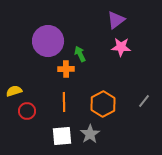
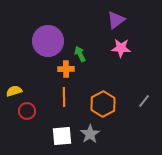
pink star: moved 1 px down
orange line: moved 5 px up
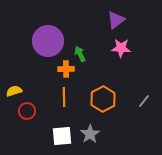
orange hexagon: moved 5 px up
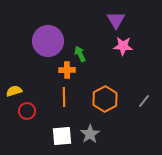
purple triangle: rotated 24 degrees counterclockwise
pink star: moved 2 px right, 2 px up
orange cross: moved 1 px right, 1 px down
orange hexagon: moved 2 px right
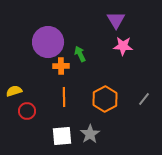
purple circle: moved 1 px down
orange cross: moved 6 px left, 4 px up
gray line: moved 2 px up
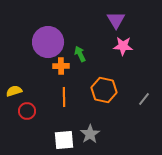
orange hexagon: moved 1 px left, 9 px up; rotated 20 degrees counterclockwise
white square: moved 2 px right, 4 px down
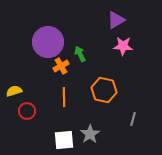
purple triangle: rotated 30 degrees clockwise
orange cross: rotated 28 degrees counterclockwise
gray line: moved 11 px left, 20 px down; rotated 24 degrees counterclockwise
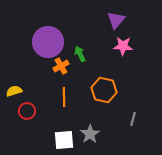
purple triangle: rotated 18 degrees counterclockwise
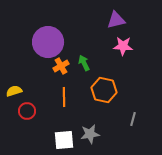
purple triangle: rotated 36 degrees clockwise
green arrow: moved 4 px right, 9 px down
gray star: rotated 24 degrees clockwise
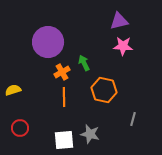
purple triangle: moved 3 px right, 1 px down
orange cross: moved 1 px right, 6 px down
yellow semicircle: moved 1 px left, 1 px up
red circle: moved 7 px left, 17 px down
gray star: rotated 24 degrees clockwise
